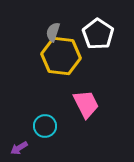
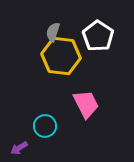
white pentagon: moved 2 px down
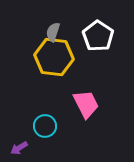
yellow hexagon: moved 7 px left, 1 px down
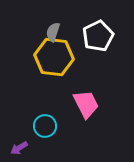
white pentagon: rotated 12 degrees clockwise
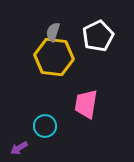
pink trapezoid: rotated 144 degrees counterclockwise
